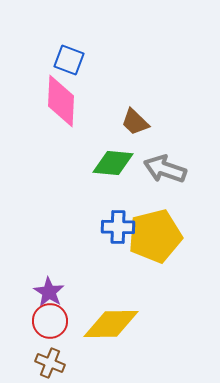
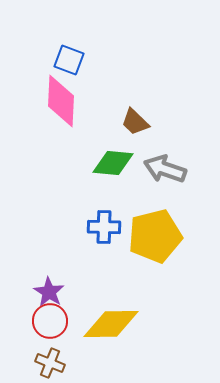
blue cross: moved 14 px left
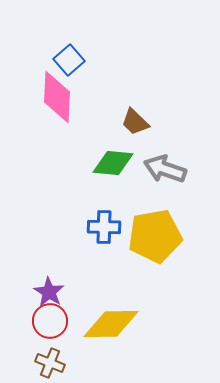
blue square: rotated 28 degrees clockwise
pink diamond: moved 4 px left, 4 px up
yellow pentagon: rotated 4 degrees clockwise
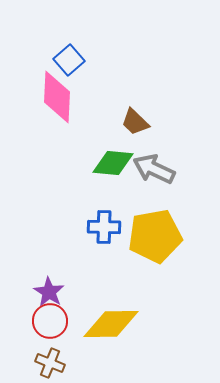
gray arrow: moved 11 px left; rotated 6 degrees clockwise
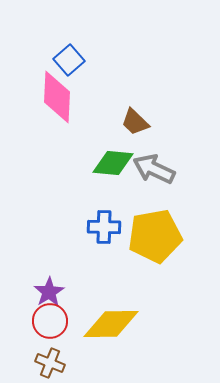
purple star: rotated 8 degrees clockwise
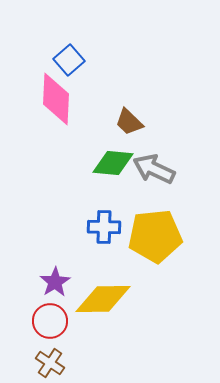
pink diamond: moved 1 px left, 2 px down
brown trapezoid: moved 6 px left
yellow pentagon: rotated 4 degrees clockwise
purple star: moved 6 px right, 10 px up
yellow diamond: moved 8 px left, 25 px up
brown cross: rotated 12 degrees clockwise
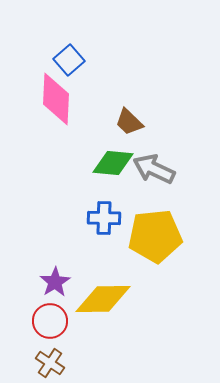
blue cross: moved 9 px up
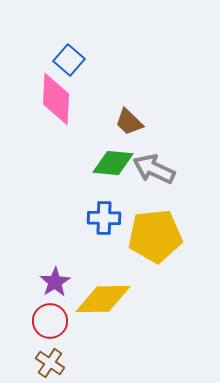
blue square: rotated 8 degrees counterclockwise
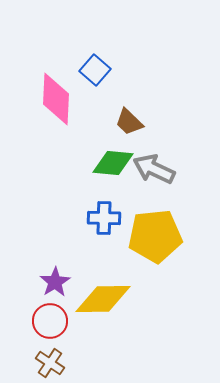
blue square: moved 26 px right, 10 px down
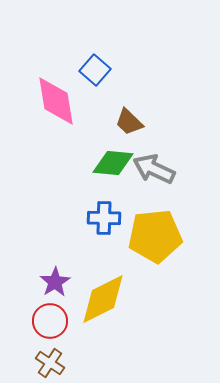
pink diamond: moved 2 px down; rotated 12 degrees counterclockwise
yellow diamond: rotated 26 degrees counterclockwise
